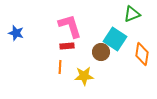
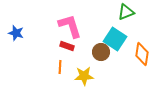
green triangle: moved 6 px left, 2 px up
red rectangle: rotated 24 degrees clockwise
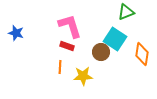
yellow star: moved 1 px left
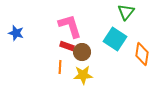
green triangle: rotated 30 degrees counterclockwise
brown circle: moved 19 px left
yellow star: moved 1 px up
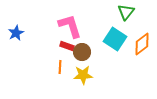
blue star: rotated 28 degrees clockwise
orange diamond: moved 10 px up; rotated 45 degrees clockwise
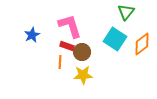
blue star: moved 16 px right, 2 px down
orange line: moved 5 px up
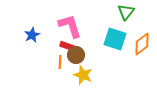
cyan square: rotated 15 degrees counterclockwise
brown circle: moved 6 px left, 3 px down
yellow star: rotated 24 degrees clockwise
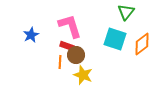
blue star: moved 1 px left
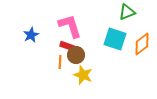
green triangle: moved 1 px right; rotated 30 degrees clockwise
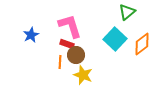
green triangle: rotated 18 degrees counterclockwise
cyan square: rotated 25 degrees clockwise
red rectangle: moved 2 px up
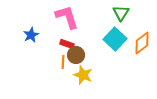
green triangle: moved 6 px left, 1 px down; rotated 18 degrees counterclockwise
pink L-shape: moved 3 px left, 9 px up
orange diamond: moved 1 px up
orange line: moved 3 px right
